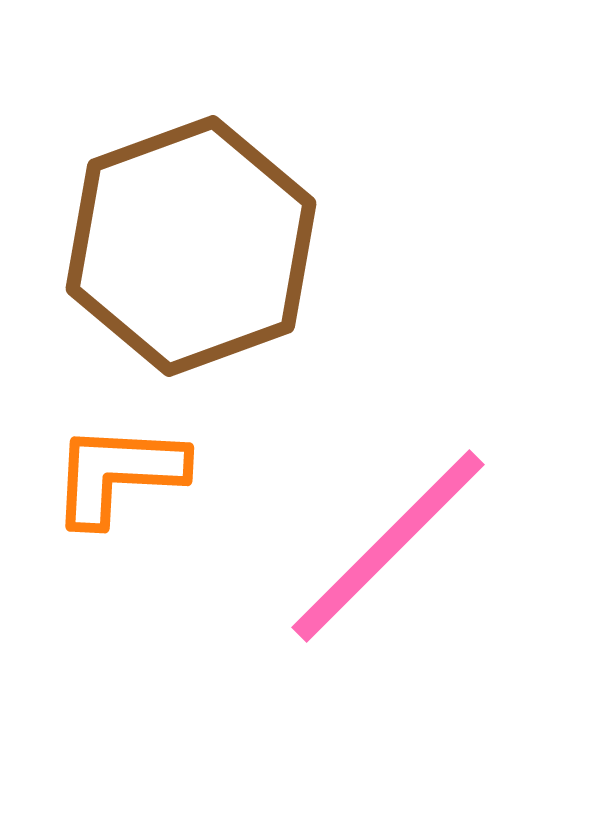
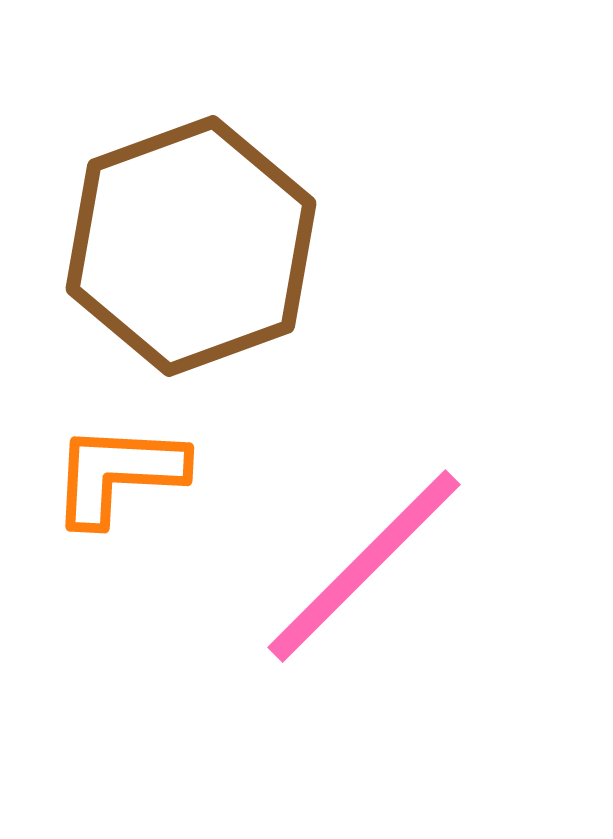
pink line: moved 24 px left, 20 px down
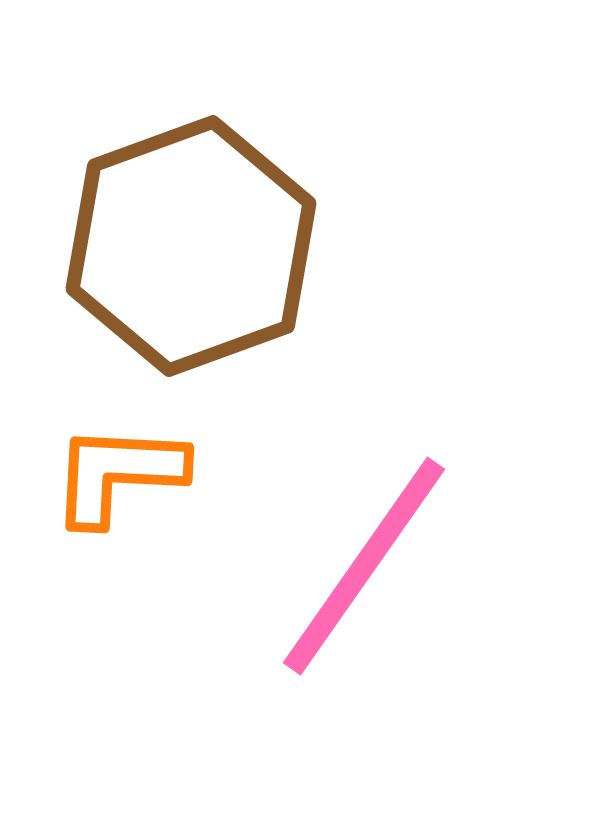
pink line: rotated 10 degrees counterclockwise
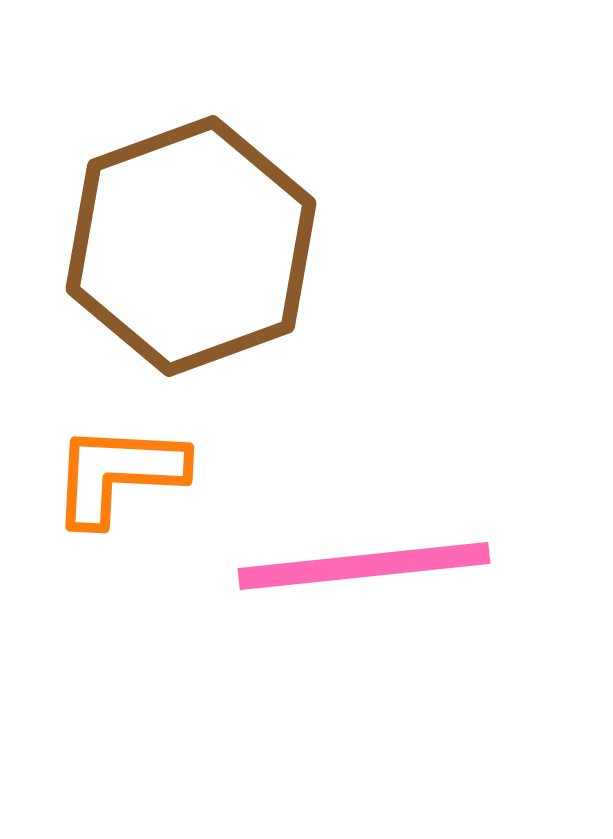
pink line: rotated 49 degrees clockwise
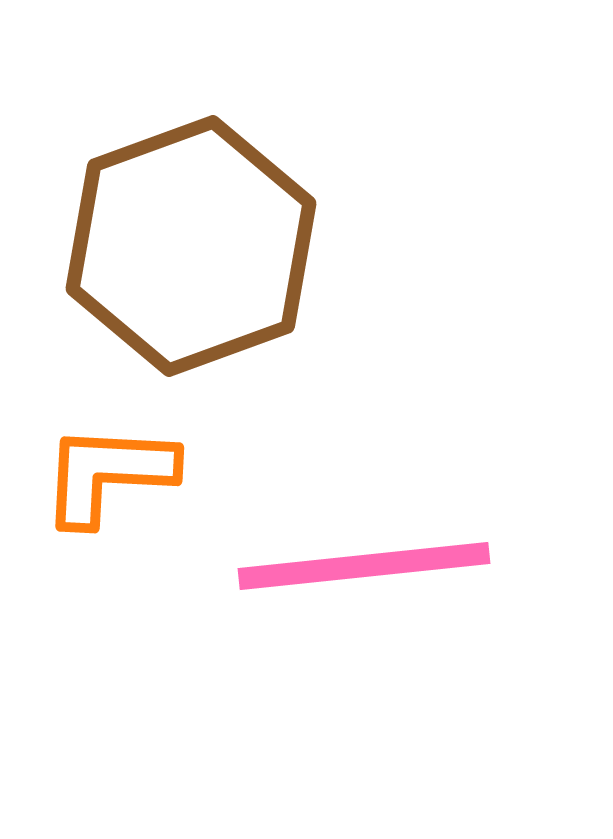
orange L-shape: moved 10 px left
